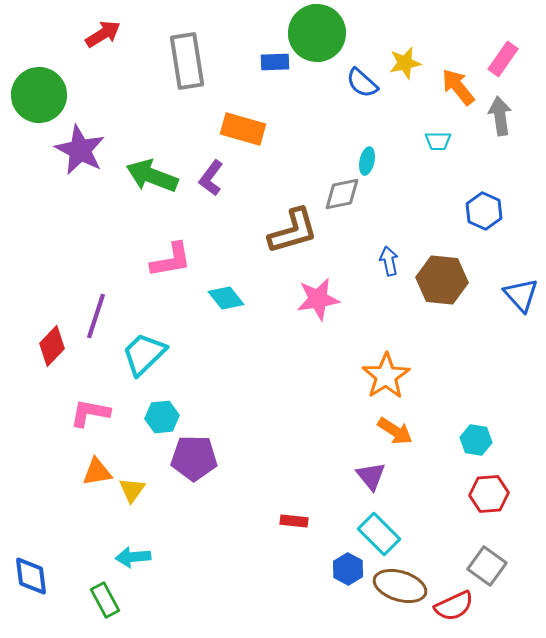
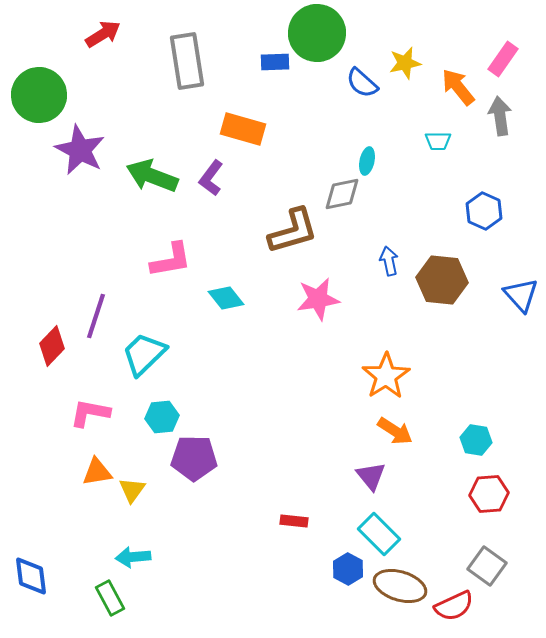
green rectangle at (105, 600): moved 5 px right, 2 px up
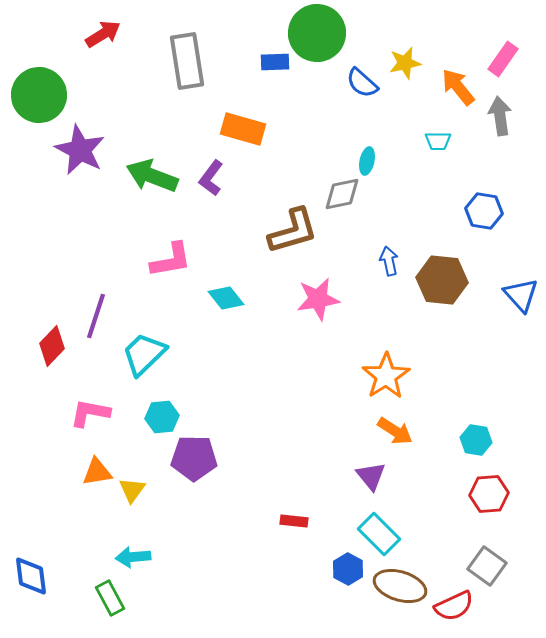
blue hexagon at (484, 211): rotated 15 degrees counterclockwise
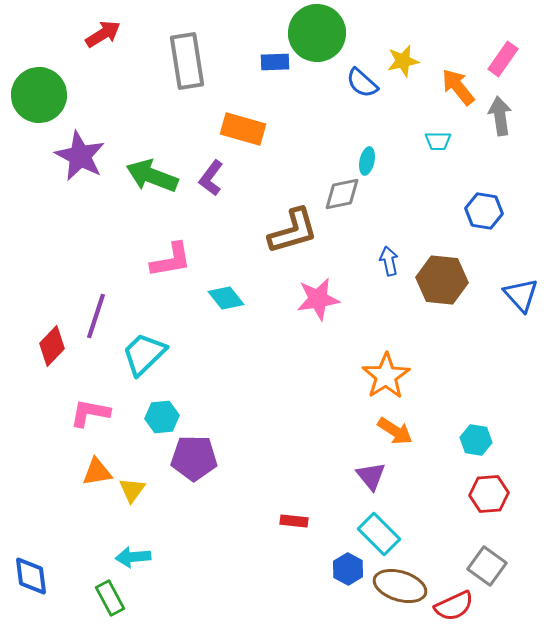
yellow star at (405, 63): moved 2 px left, 2 px up
purple star at (80, 150): moved 6 px down
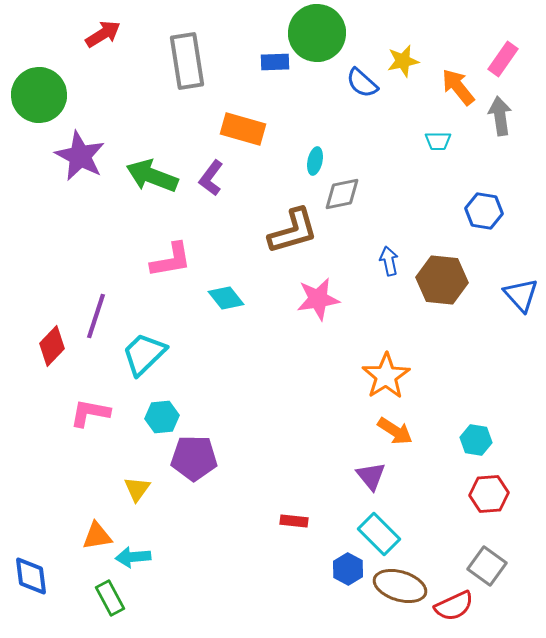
cyan ellipse at (367, 161): moved 52 px left
orange triangle at (97, 472): moved 64 px down
yellow triangle at (132, 490): moved 5 px right, 1 px up
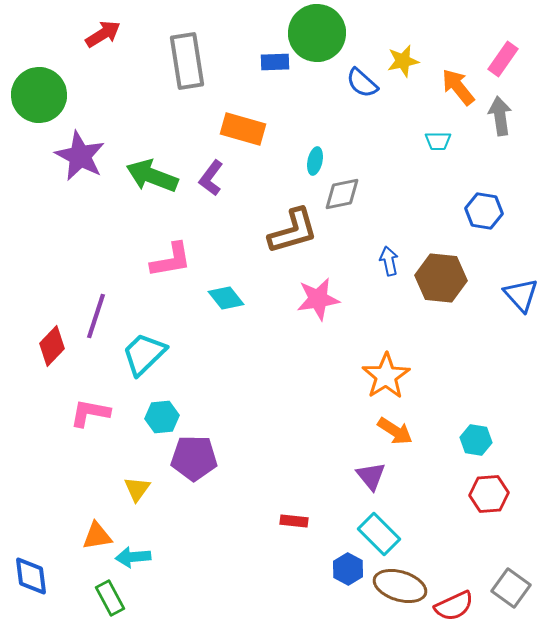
brown hexagon at (442, 280): moved 1 px left, 2 px up
gray square at (487, 566): moved 24 px right, 22 px down
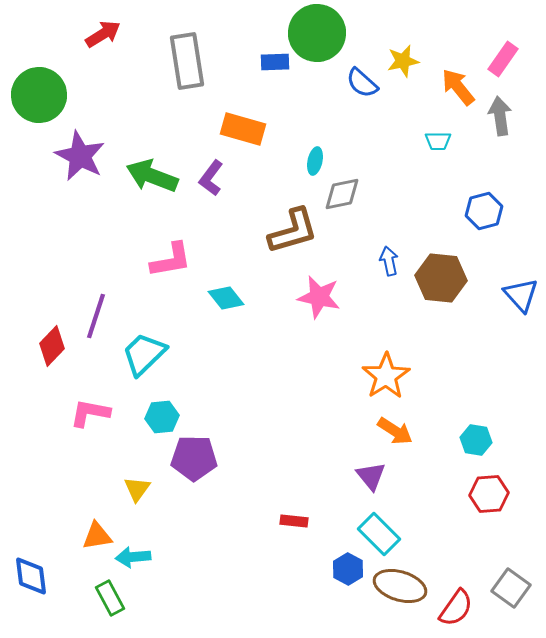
blue hexagon at (484, 211): rotated 24 degrees counterclockwise
pink star at (318, 299): moved 1 px right, 2 px up; rotated 21 degrees clockwise
red semicircle at (454, 606): moved 2 px right, 2 px down; rotated 30 degrees counterclockwise
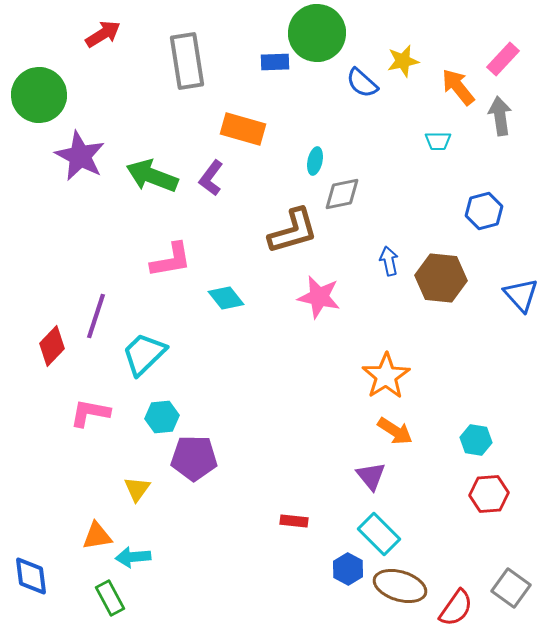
pink rectangle at (503, 59): rotated 8 degrees clockwise
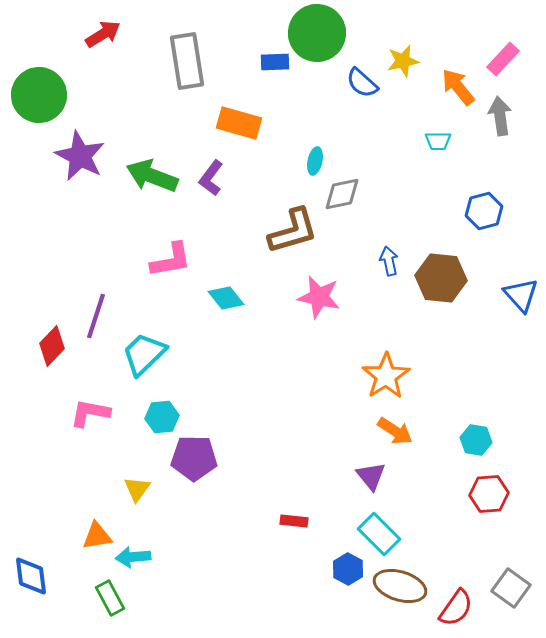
orange rectangle at (243, 129): moved 4 px left, 6 px up
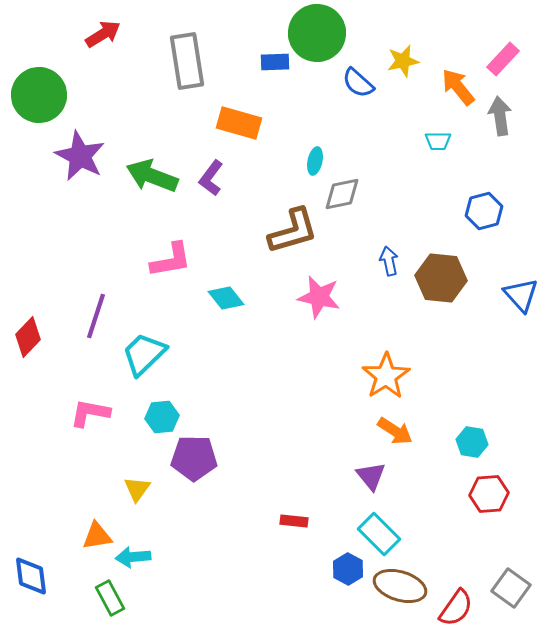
blue semicircle at (362, 83): moved 4 px left
red diamond at (52, 346): moved 24 px left, 9 px up
cyan hexagon at (476, 440): moved 4 px left, 2 px down
